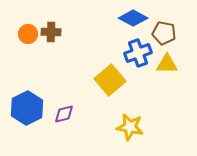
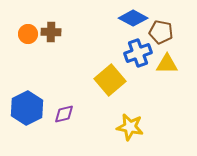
brown pentagon: moved 3 px left, 1 px up
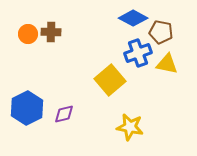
yellow triangle: rotated 10 degrees clockwise
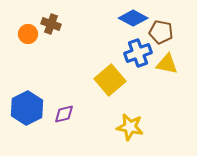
brown cross: moved 8 px up; rotated 18 degrees clockwise
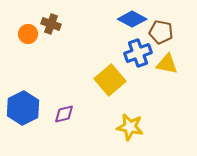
blue diamond: moved 1 px left, 1 px down
blue hexagon: moved 4 px left
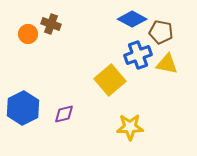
blue cross: moved 2 px down
yellow star: rotated 12 degrees counterclockwise
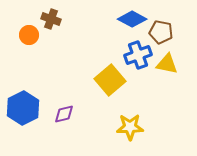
brown cross: moved 5 px up
orange circle: moved 1 px right, 1 px down
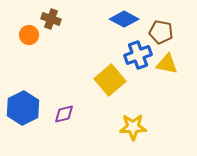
blue diamond: moved 8 px left
yellow star: moved 3 px right
